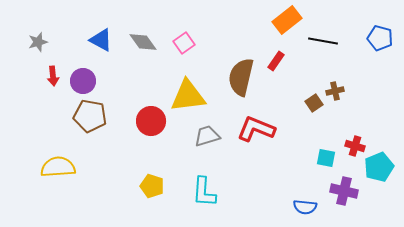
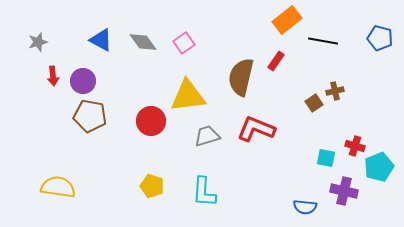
yellow semicircle: moved 20 px down; rotated 12 degrees clockwise
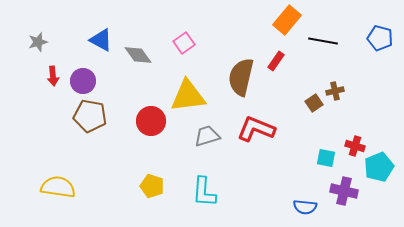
orange rectangle: rotated 12 degrees counterclockwise
gray diamond: moved 5 px left, 13 px down
